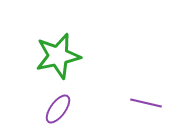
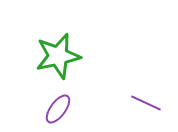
purple line: rotated 12 degrees clockwise
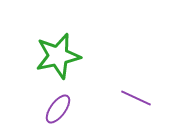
purple line: moved 10 px left, 5 px up
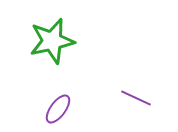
green star: moved 6 px left, 15 px up
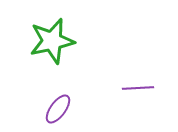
purple line: moved 2 px right, 10 px up; rotated 28 degrees counterclockwise
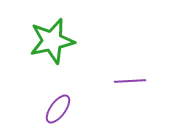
purple line: moved 8 px left, 7 px up
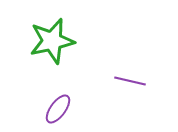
purple line: rotated 16 degrees clockwise
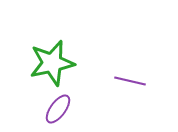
green star: moved 22 px down
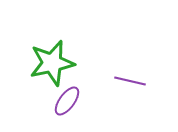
purple ellipse: moved 9 px right, 8 px up
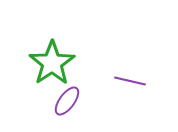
green star: rotated 21 degrees counterclockwise
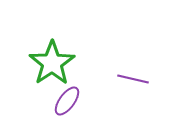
purple line: moved 3 px right, 2 px up
